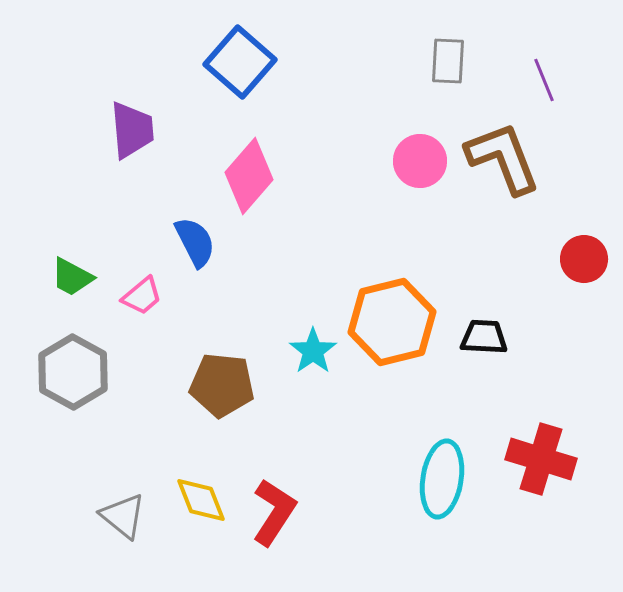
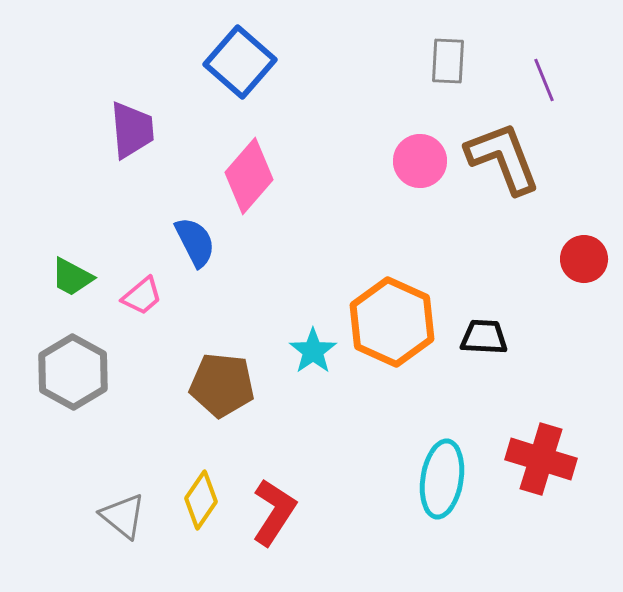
orange hexagon: rotated 22 degrees counterclockwise
yellow diamond: rotated 56 degrees clockwise
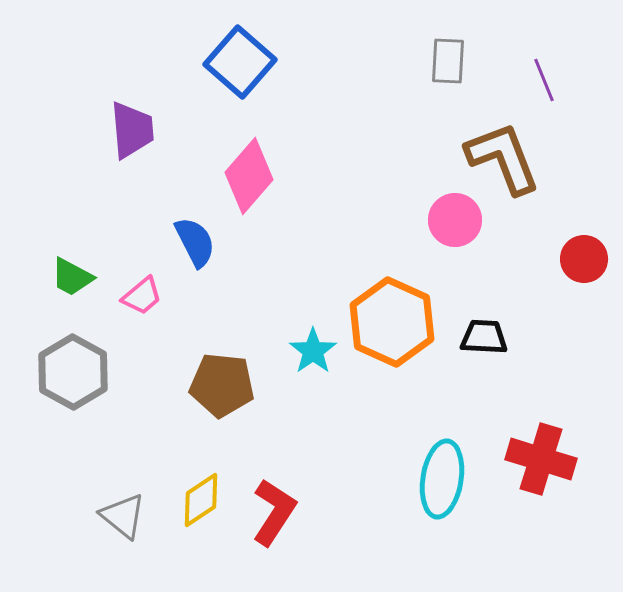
pink circle: moved 35 px right, 59 px down
yellow diamond: rotated 22 degrees clockwise
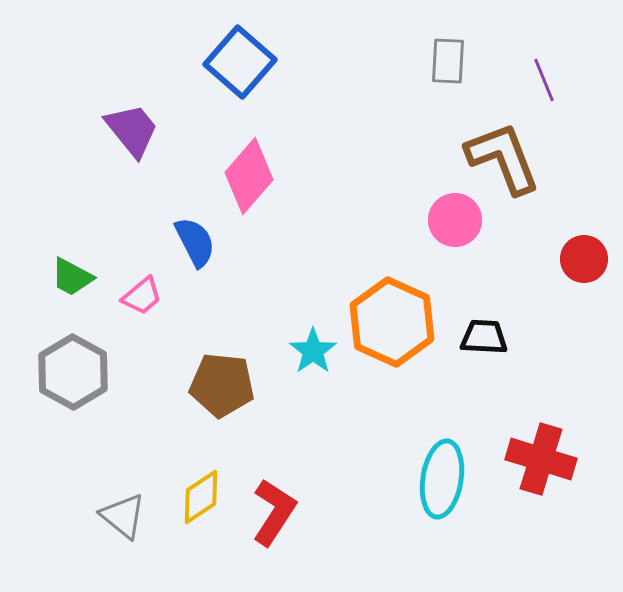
purple trapezoid: rotated 34 degrees counterclockwise
yellow diamond: moved 3 px up
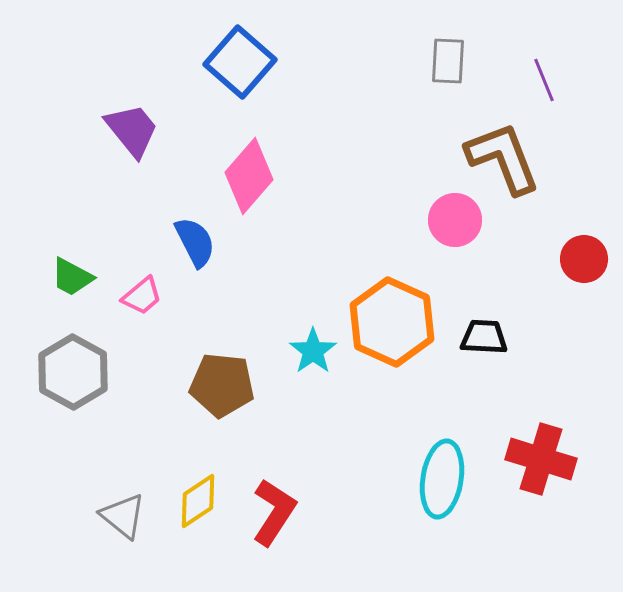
yellow diamond: moved 3 px left, 4 px down
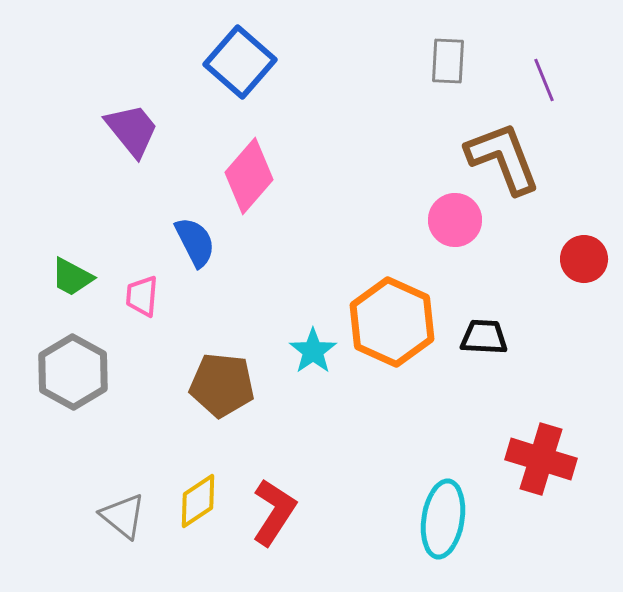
pink trapezoid: rotated 135 degrees clockwise
cyan ellipse: moved 1 px right, 40 px down
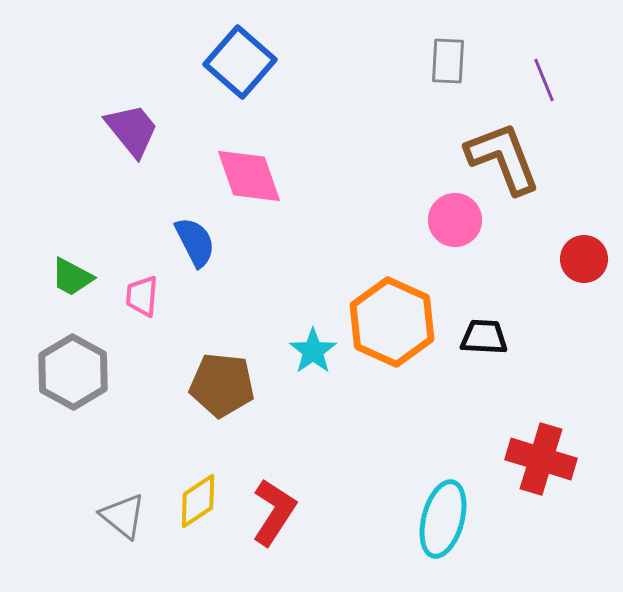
pink diamond: rotated 60 degrees counterclockwise
cyan ellipse: rotated 6 degrees clockwise
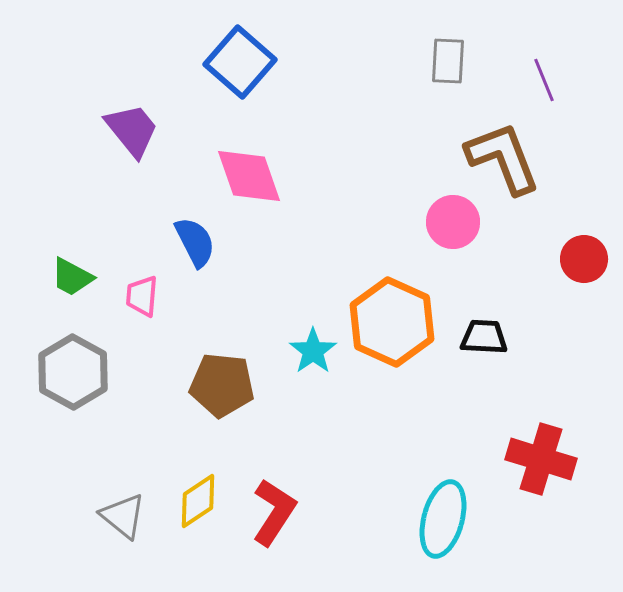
pink circle: moved 2 px left, 2 px down
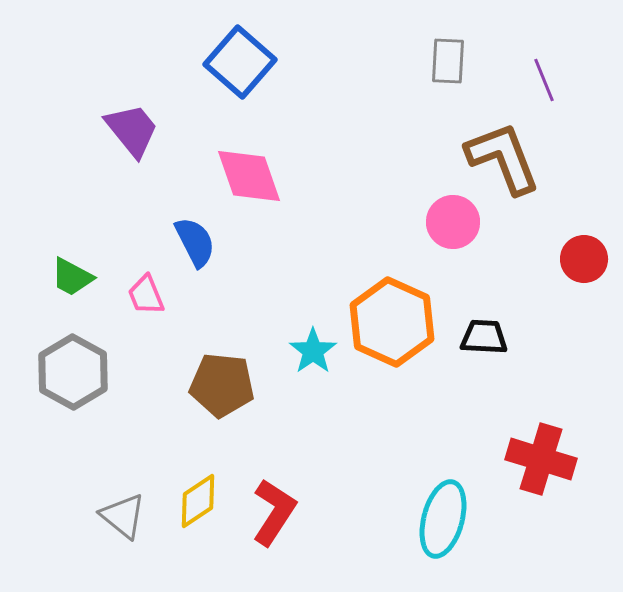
pink trapezoid: moved 4 px right, 1 px up; rotated 27 degrees counterclockwise
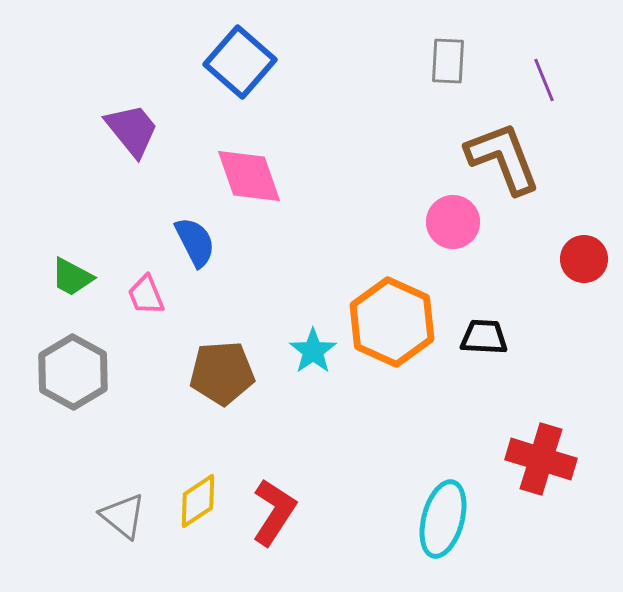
brown pentagon: moved 12 px up; rotated 10 degrees counterclockwise
